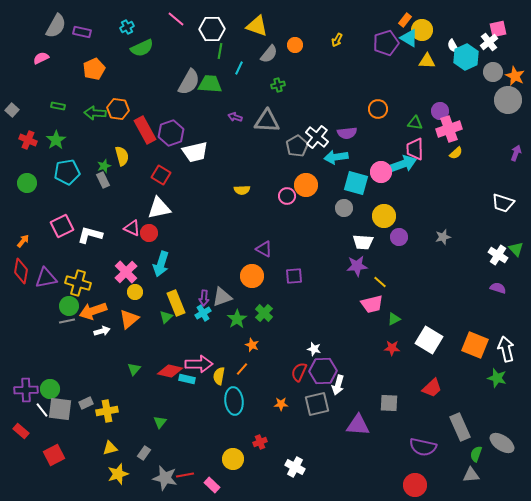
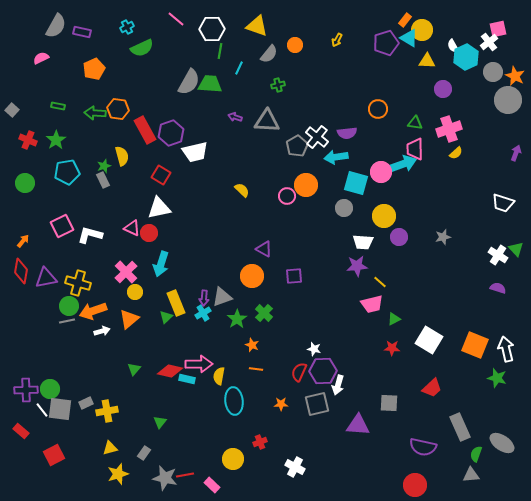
purple circle at (440, 111): moved 3 px right, 22 px up
green circle at (27, 183): moved 2 px left
yellow semicircle at (242, 190): rotated 133 degrees counterclockwise
orange line at (242, 369): moved 14 px right; rotated 56 degrees clockwise
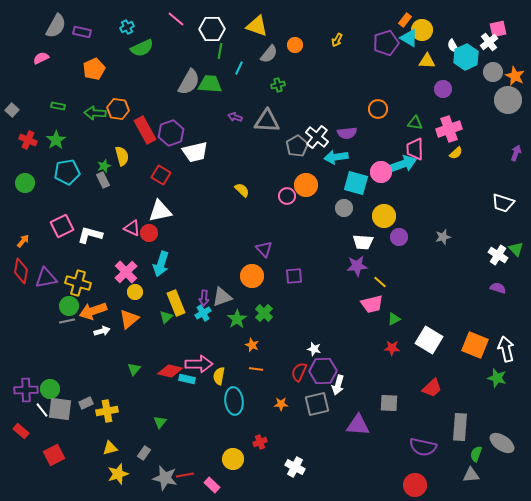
white triangle at (159, 208): moved 1 px right, 3 px down
purple triangle at (264, 249): rotated 18 degrees clockwise
gray rectangle at (460, 427): rotated 28 degrees clockwise
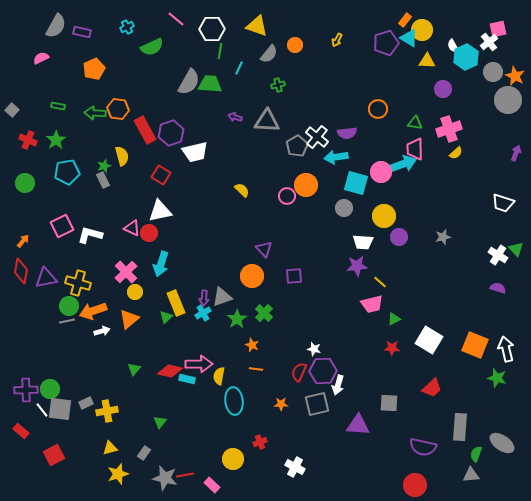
green semicircle at (142, 48): moved 10 px right, 1 px up
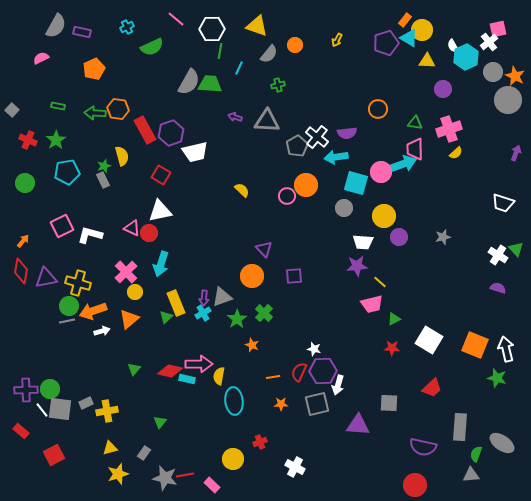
orange line at (256, 369): moved 17 px right, 8 px down; rotated 16 degrees counterclockwise
